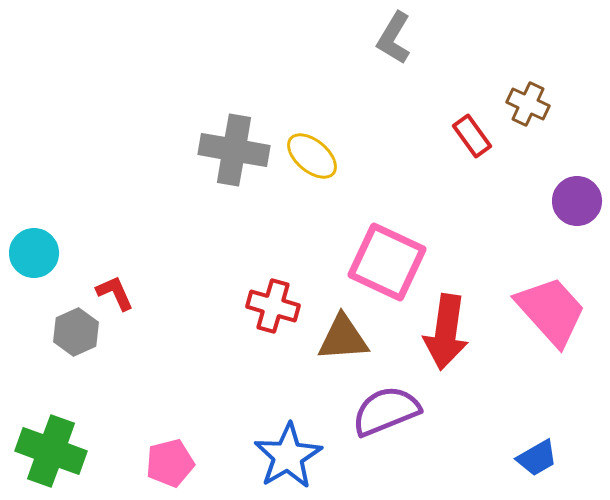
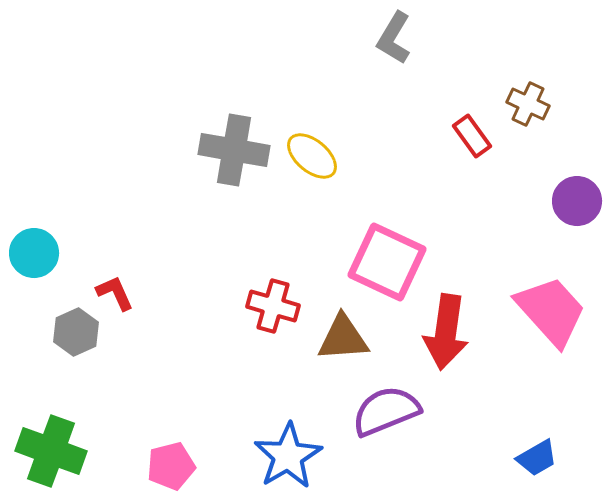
pink pentagon: moved 1 px right, 3 px down
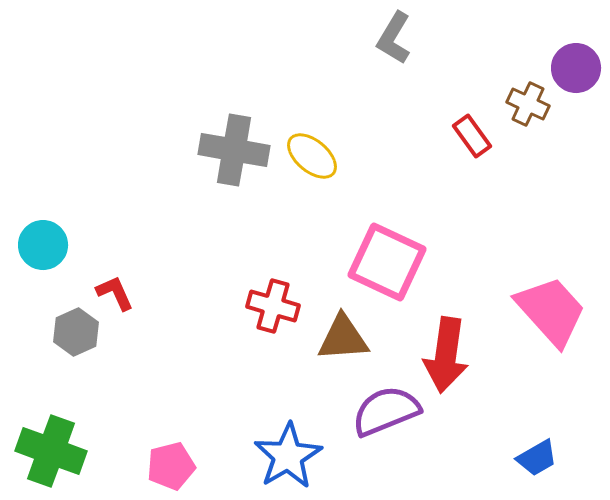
purple circle: moved 1 px left, 133 px up
cyan circle: moved 9 px right, 8 px up
red arrow: moved 23 px down
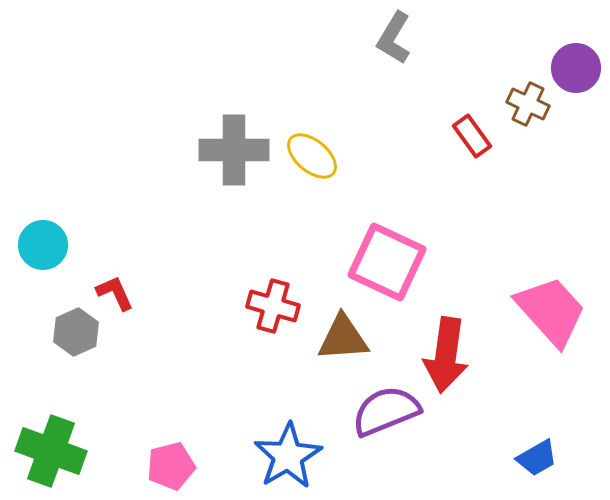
gray cross: rotated 10 degrees counterclockwise
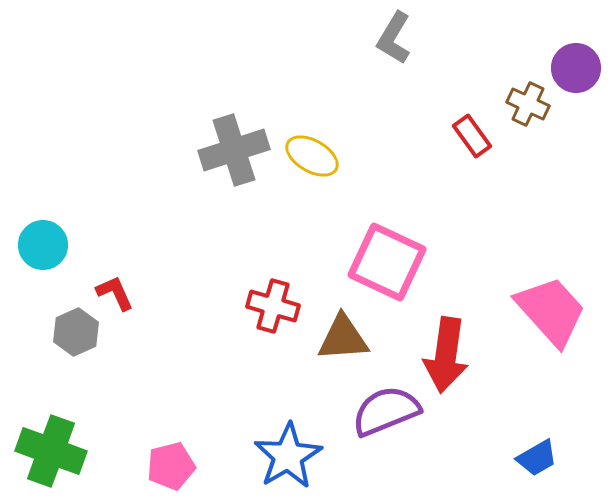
gray cross: rotated 18 degrees counterclockwise
yellow ellipse: rotated 10 degrees counterclockwise
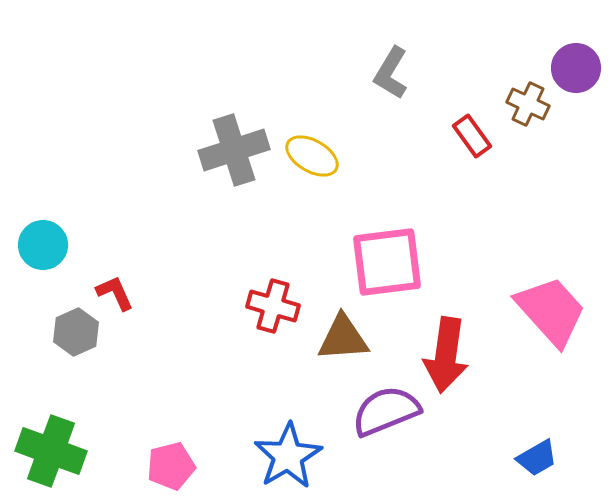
gray L-shape: moved 3 px left, 35 px down
pink square: rotated 32 degrees counterclockwise
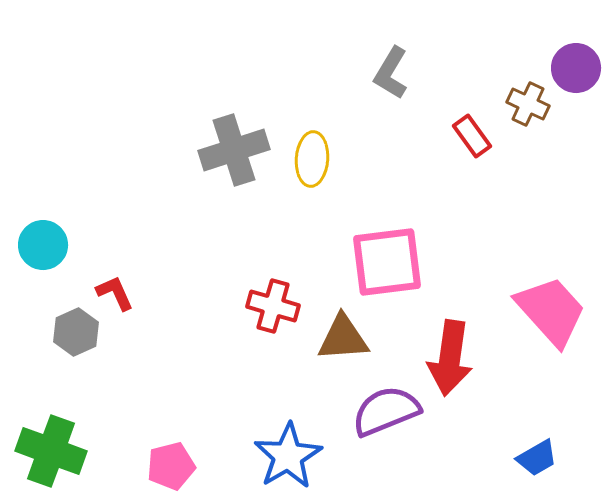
yellow ellipse: moved 3 px down; rotated 64 degrees clockwise
red arrow: moved 4 px right, 3 px down
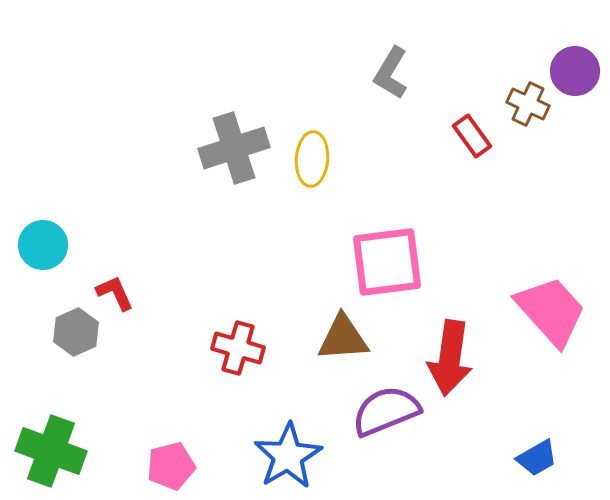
purple circle: moved 1 px left, 3 px down
gray cross: moved 2 px up
red cross: moved 35 px left, 42 px down
